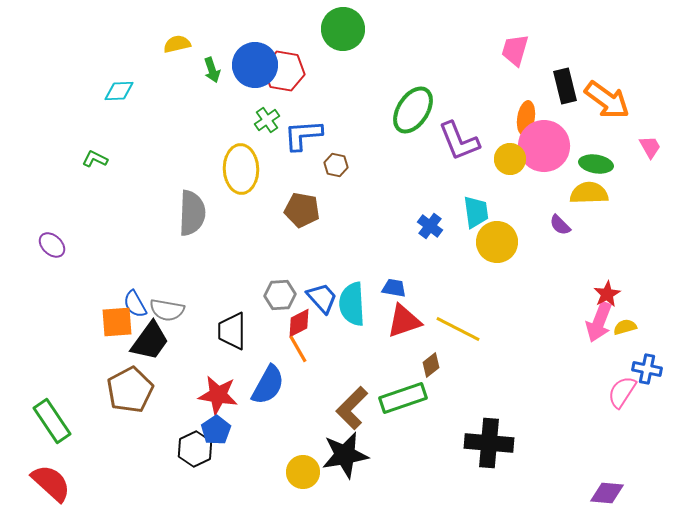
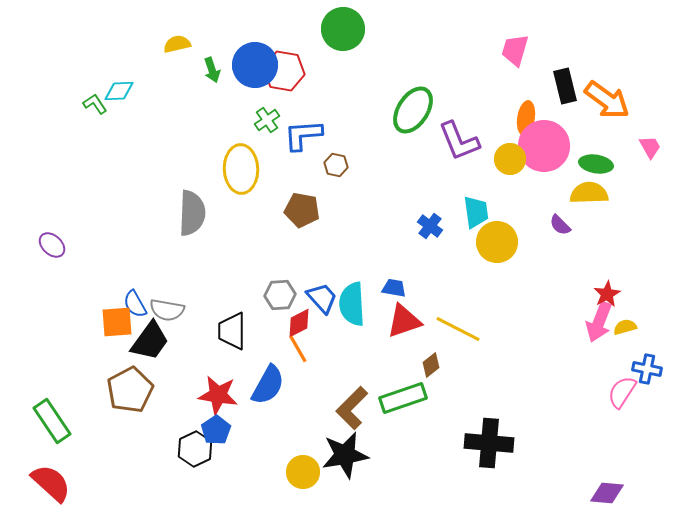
green L-shape at (95, 159): moved 55 px up; rotated 30 degrees clockwise
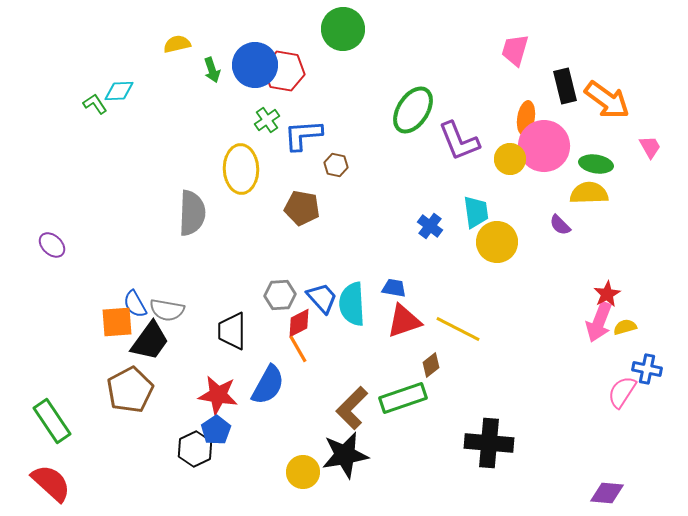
brown pentagon at (302, 210): moved 2 px up
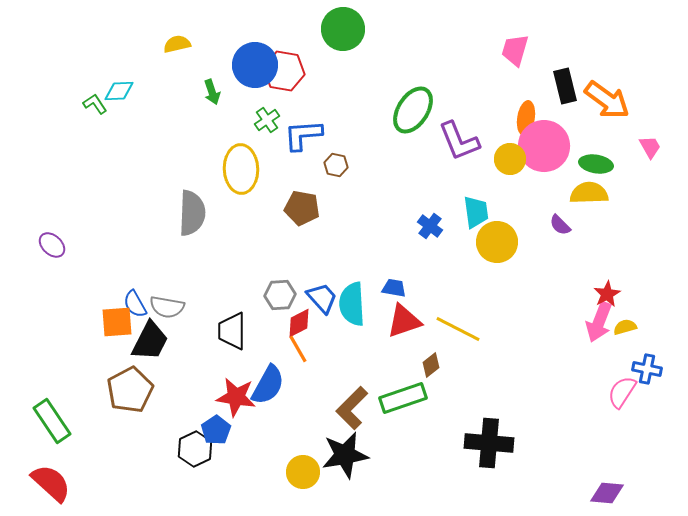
green arrow at (212, 70): moved 22 px down
gray semicircle at (167, 310): moved 3 px up
black trapezoid at (150, 341): rotated 9 degrees counterclockwise
red star at (218, 395): moved 18 px right, 2 px down
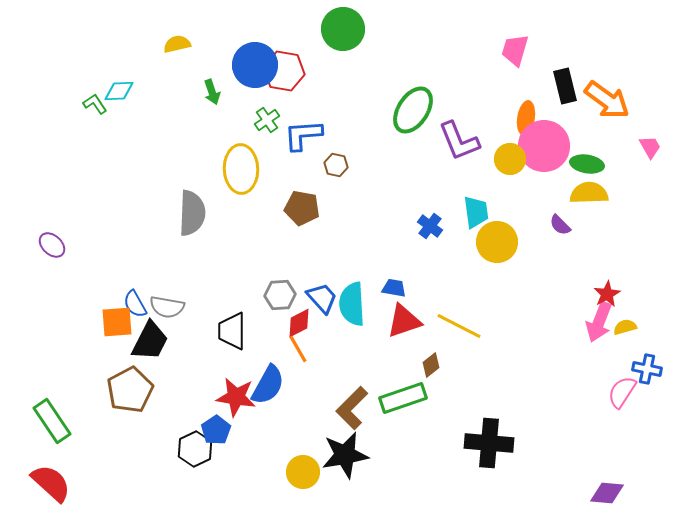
green ellipse at (596, 164): moved 9 px left
yellow line at (458, 329): moved 1 px right, 3 px up
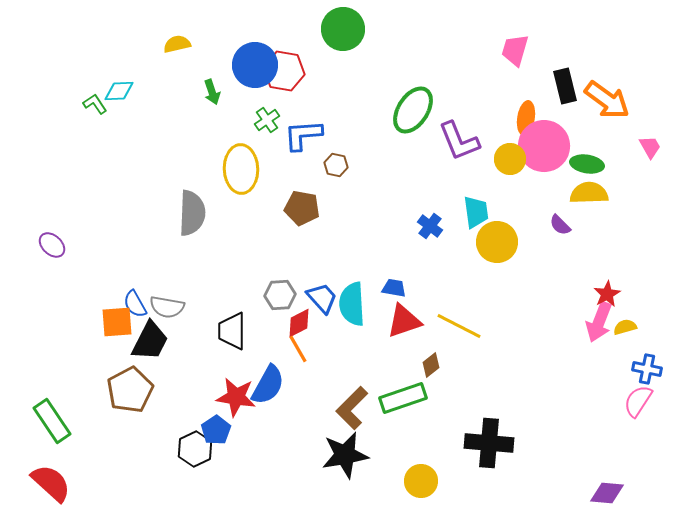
pink semicircle at (622, 392): moved 16 px right, 9 px down
yellow circle at (303, 472): moved 118 px right, 9 px down
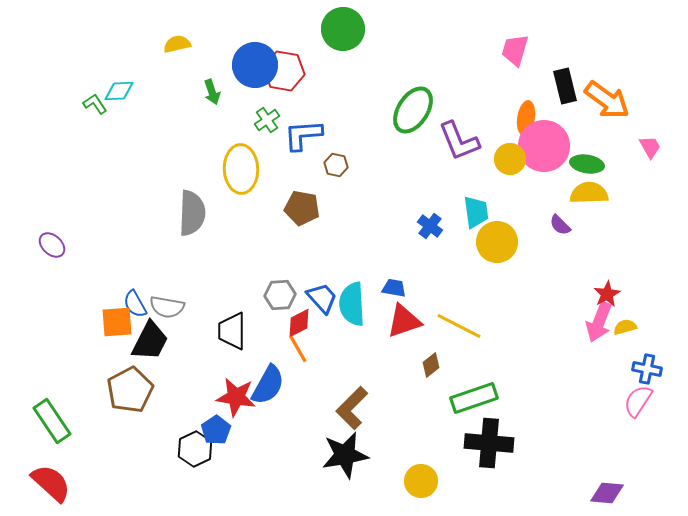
green rectangle at (403, 398): moved 71 px right
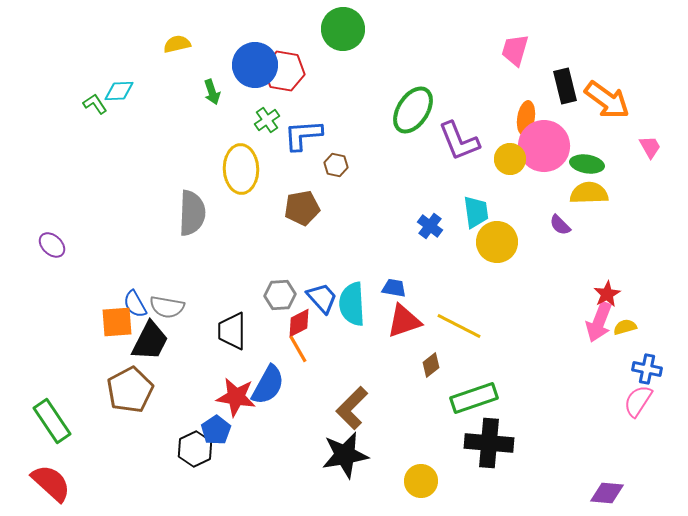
brown pentagon at (302, 208): rotated 20 degrees counterclockwise
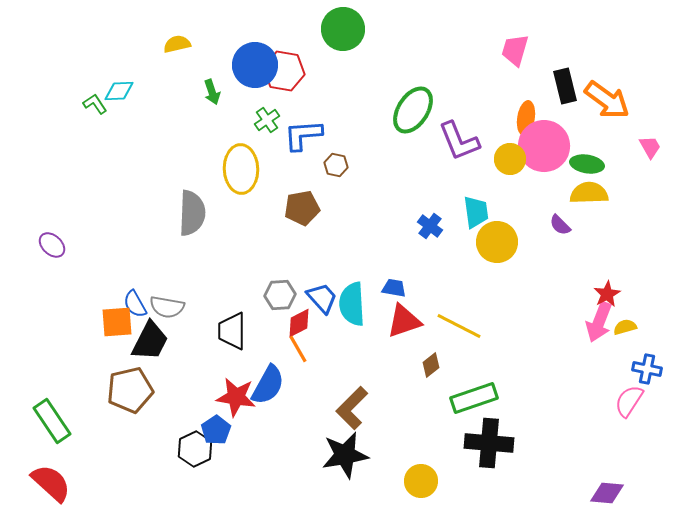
brown pentagon at (130, 390): rotated 15 degrees clockwise
pink semicircle at (638, 401): moved 9 px left
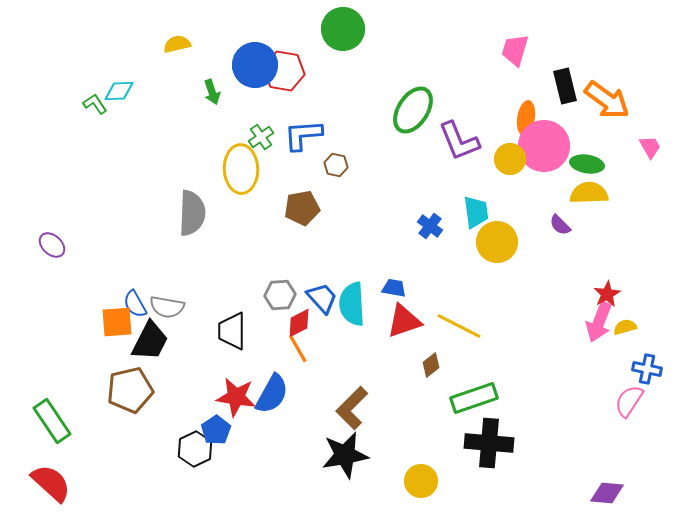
green cross at (267, 120): moved 6 px left, 17 px down
blue semicircle at (268, 385): moved 4 px right, 9 px down
